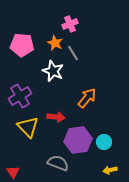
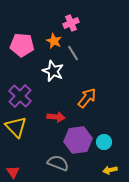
pink cross: moved 1 px right, 1 px up
orange star: moved 1 px left, 2 px up
purple cross: rotated 15 degrees counterclockwise
yellow triangle: moved 12 px left
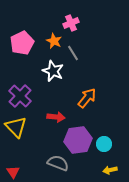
pink pentagon: moved 2 px up; rotated 30 degrees counterclockwise
cyan circle: moved 2 px down
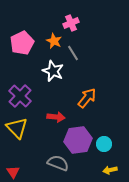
yellow triangle: moved 1 px right, 1 px down
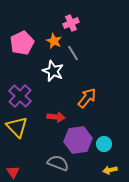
yellow triangle: moved 1 px up
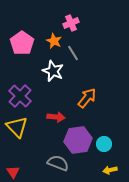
pink pentagon: rotated 10 degrees counterclockwise
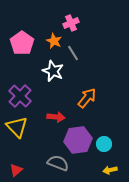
red triangle: moved 3 px right, 2 px up; rotated 24 degrees clockwise
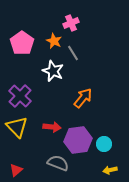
orange arrow: moved 4 px left
red arrow: moved 4 px left, 10 px down
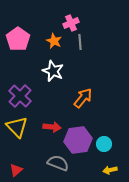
pink pentagon: moved 4 px left, 4 px up
gray line: moved 7 px right, 11 px up; rotated 28 degrees clockwise
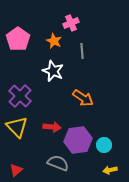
gray line: moved 2 px right, 9 px down
orange arrow: rotated 85 degrees clockwise
cyan circle: moved 1 px down
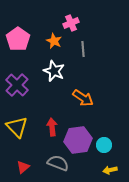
gray line: moved 1 px right, 2 px up
white star: moved 1 px right
purple cross: moved 3 px left, 11 px up
red arrow: rotated 102 degrees counterclockwise
red triangle: moved 7 px right, 3 px up
